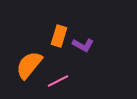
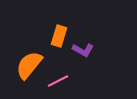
purple L-shape: moved 5 px down
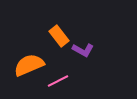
orange rectangle: rotated 55 degrees counterclockwise
orange semicircle: rotated 28 degrees clockwise
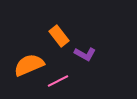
purple L-shape: moved 2 px right, 4 px down
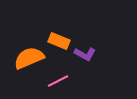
orange rectangle: moved 5 px down; rotated 30 degrees counterclockwise
orange semicircle: moved 7 px up
